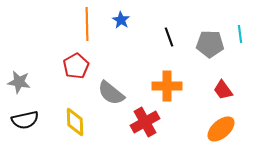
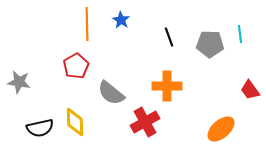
red trapezoid: moved 27 px right
black semicircle: moved 15 px right, 8 px down
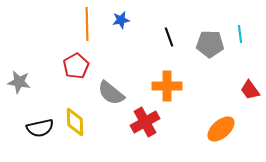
blue star: rotated 30 degrees clockwise
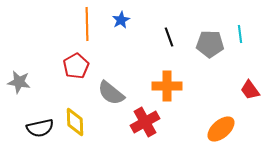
blue star: rotated 18 degrees counterclockwise
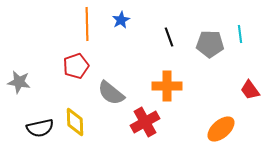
red pentagon: rotated 10 degrees clockwise
